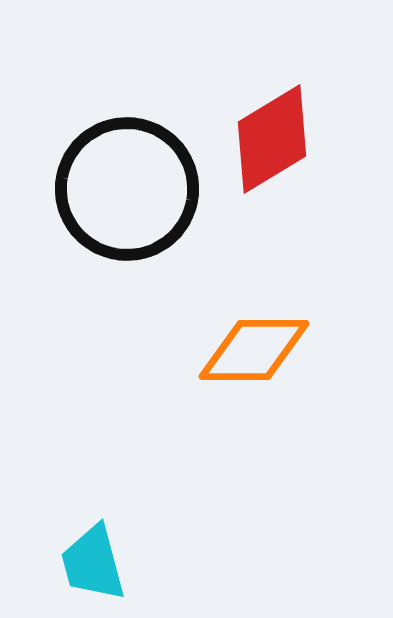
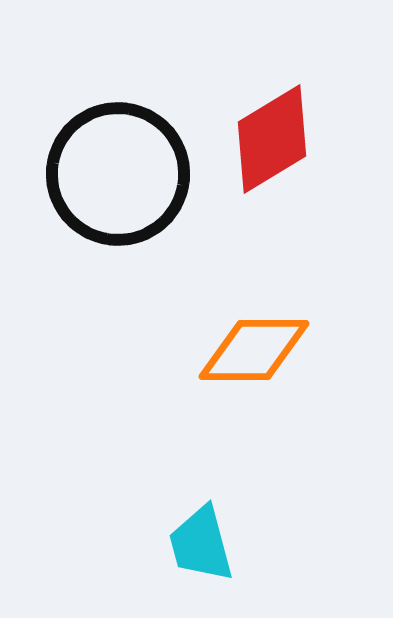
black circle: moved 9 px left, 15 px up
cyan trapezoid: moved 108 px right, 19 px up
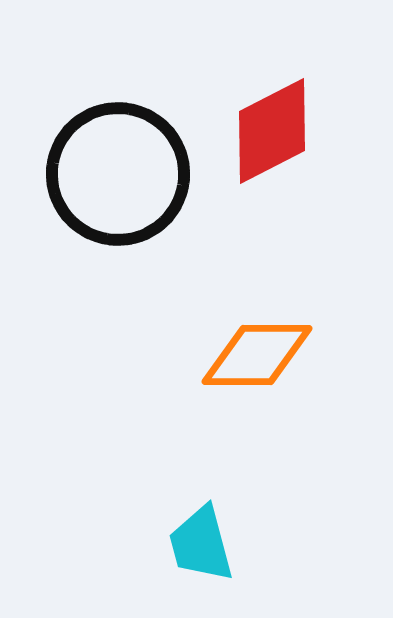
red diamond: moved 8 px up; rotated 4 degrees clockwise
orange diamond: moved 3 px right, 5 px down
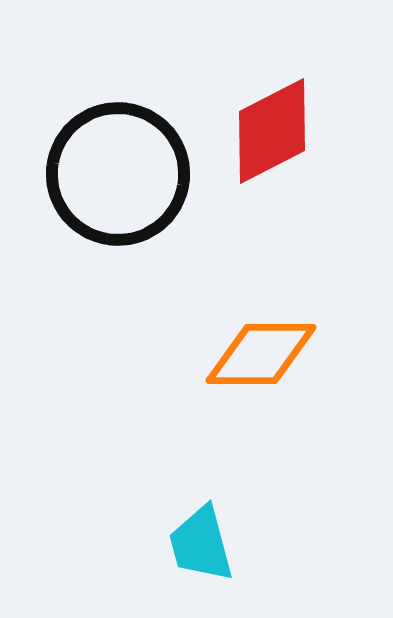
orange diamond: moved 4 px right, 1 px up
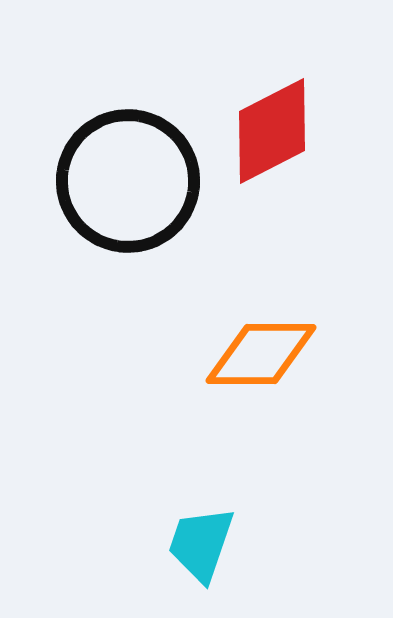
black circle: moved 10 px right, 7 px down
cyan trapezoid: rotated 34 degrees clockwise
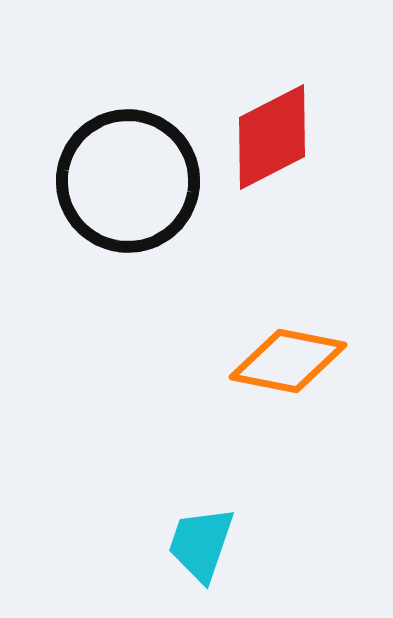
red diamond: moved 6 px down
orange diamond: moved 27 px right, 7 px down; rotated 11 degrees clockwise
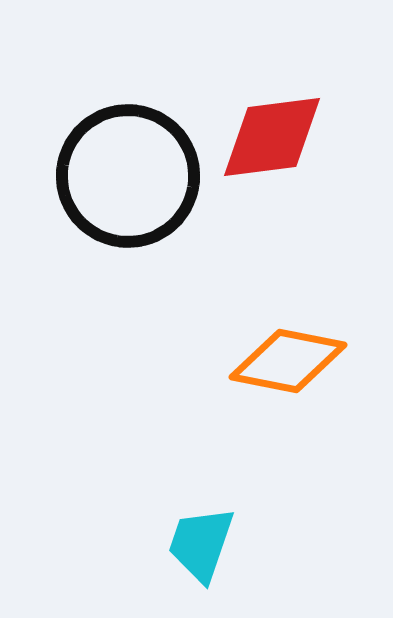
red diamond: rotated 20 degrees clockwise
black circle: moved 5 px up
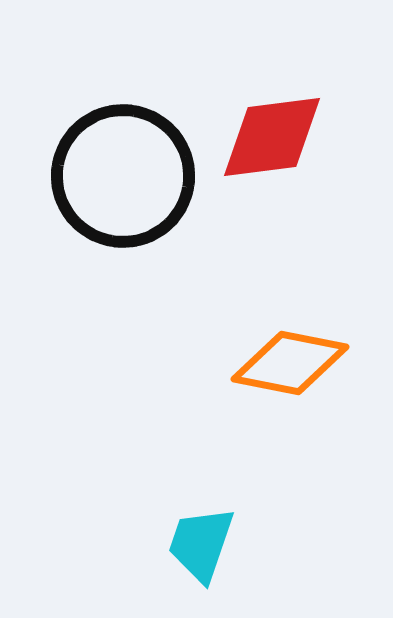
black circle: moved 5 px left
orange diamond: moved 2 px right, 2 px down
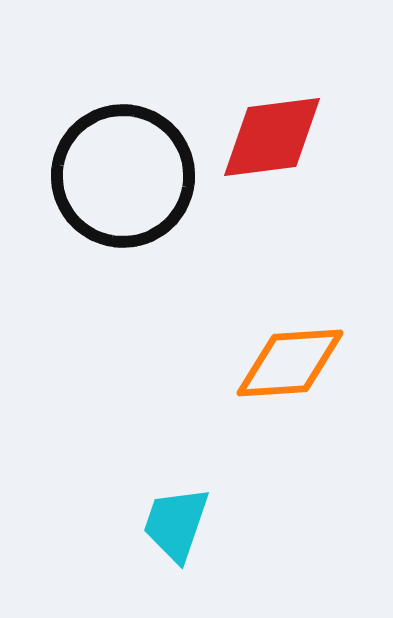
orange diamond: rotated 15 degrees counterclockwise
cyan trapezoid: moved 25 px left, 20 px up
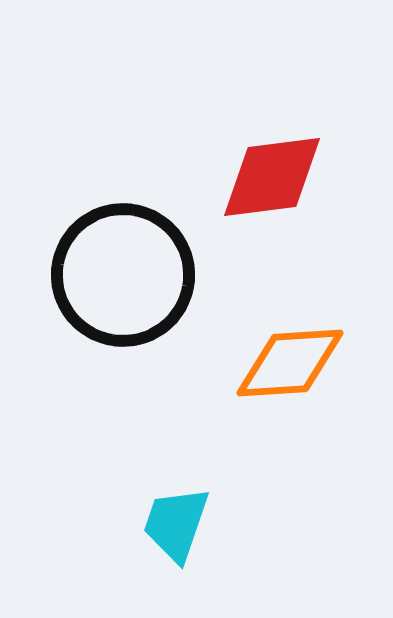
red diamond: moved 40 px down
black circle: moved 99 px down
